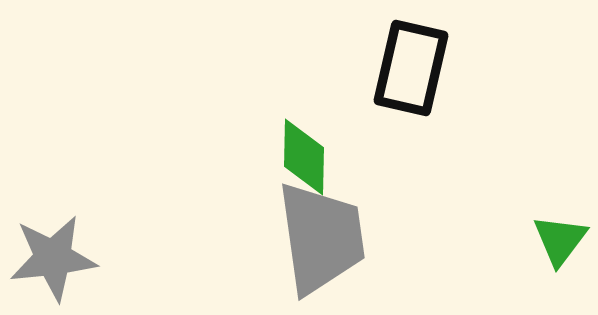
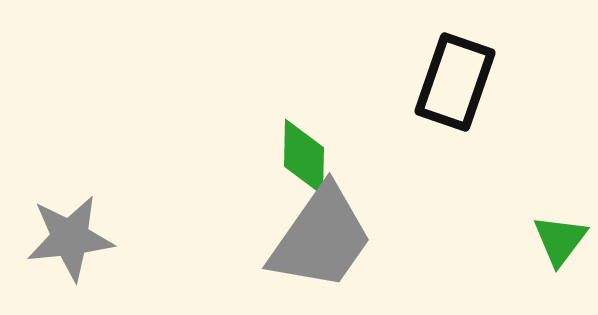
black rectangle: moved 44 px right, 14 px down; rotated 6 degrees clockwise
gray trapezoid: rotated 43 degrees clockwise
gray star: moved 17 px right, 20 px up
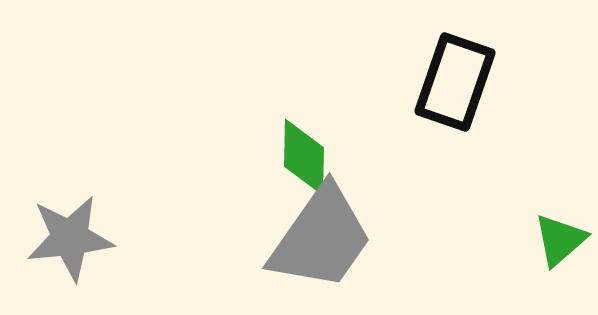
green triangle: rotated 12 degrees clockwise
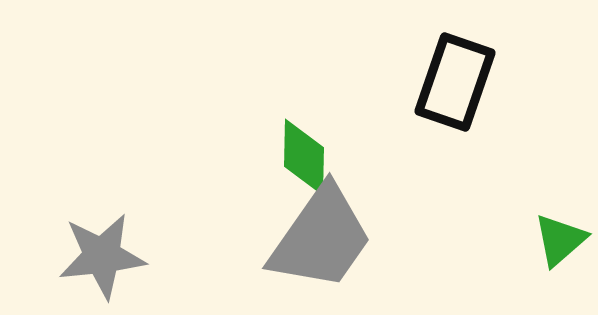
gray star: moved 32 px right, 18 px down
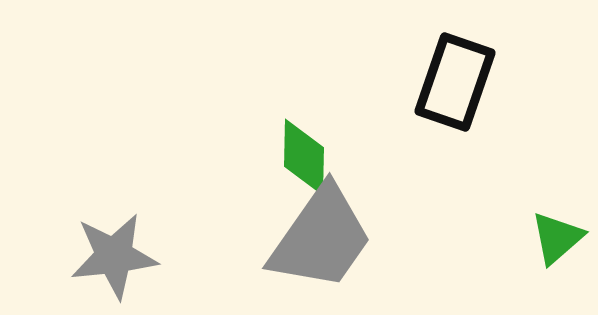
green triangle: moved 3 px left, 2 px up
gray star: moved 12 px right
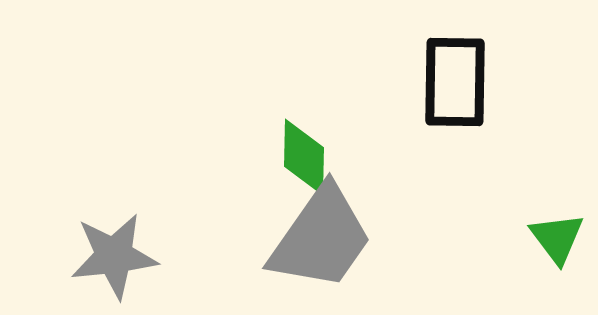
black rectangle: rotated 18 degrees counterclockwise
green triangle: rotated 26 degrees counterclockwise
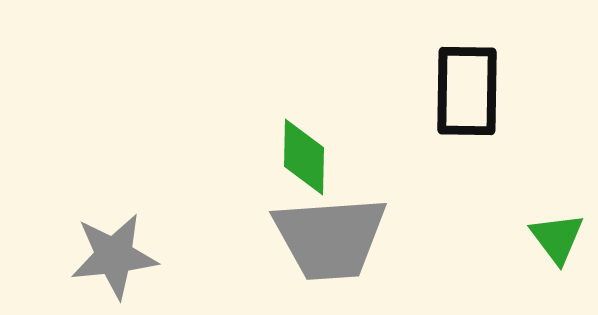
black rectangle: moved 12 px right, 9 px down
gray trapezoid: moved 9 px right; rotated 51 degrees clockwise
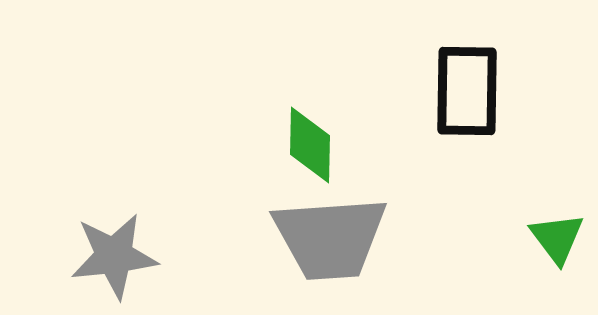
green diamond: moved 6 px right, 12 px up
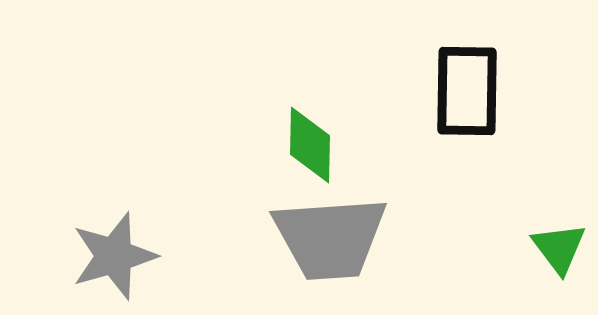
green triangle: moved 2 px right, 10 px down
gray star: rotated 10 degrees counterclockwise
